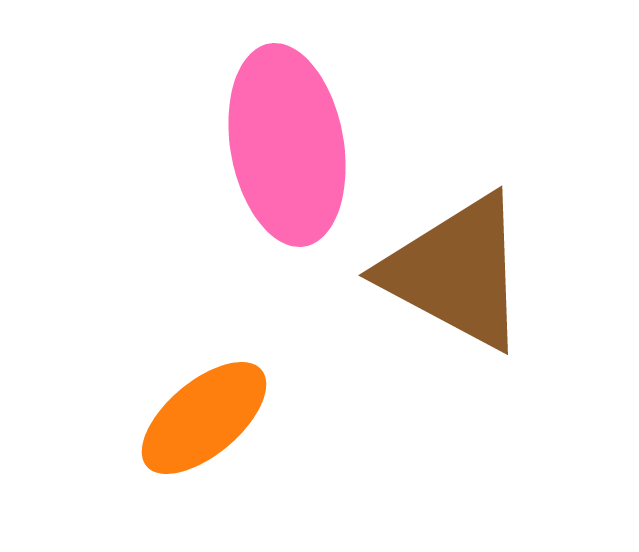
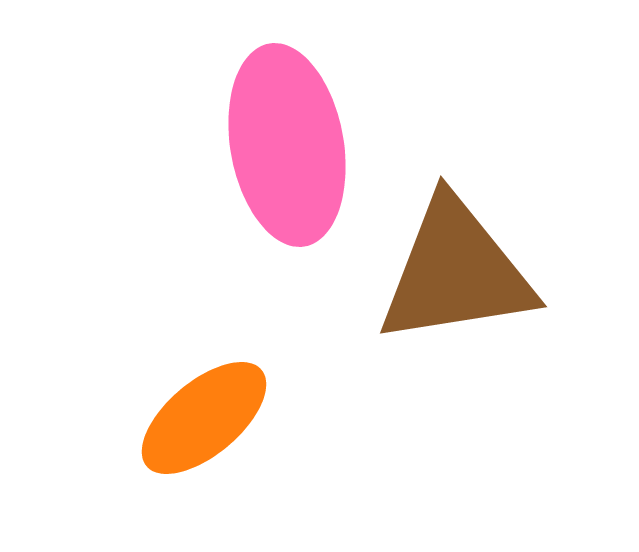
brown triangle: rotated 37 degrees counterclockwise
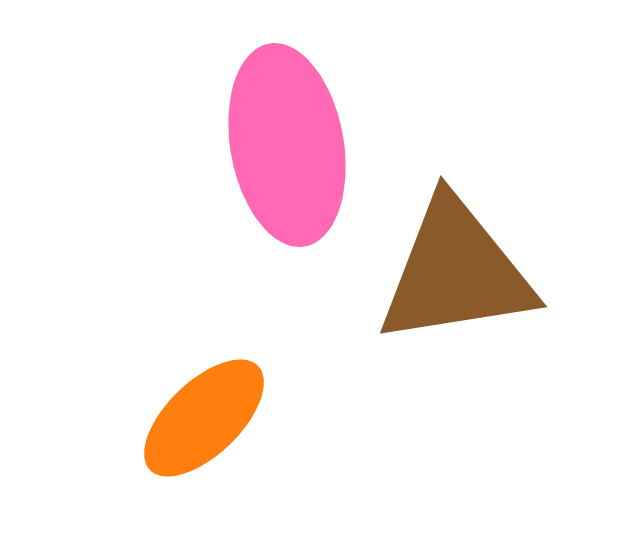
orange ellipse: rotated 4 degrees counterclockwise
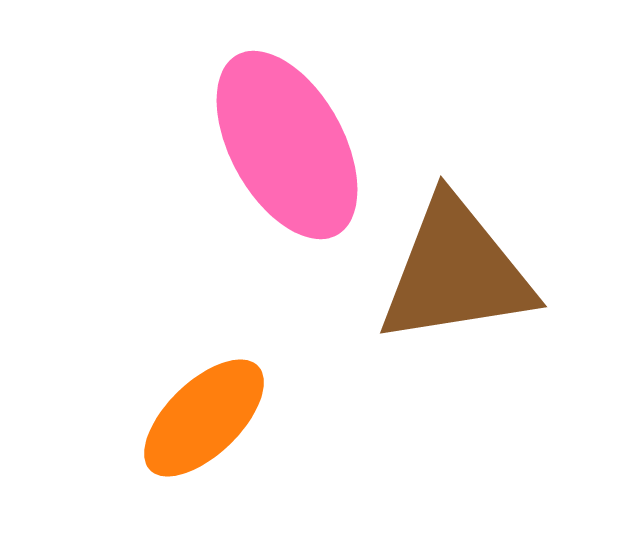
pink ellipse: rotated 19 degrees counterclockwise
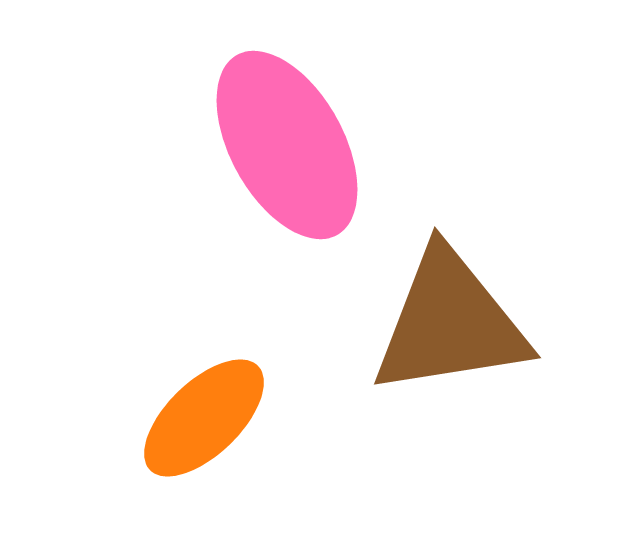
brown triangle: moved 6 px left, 51 px down
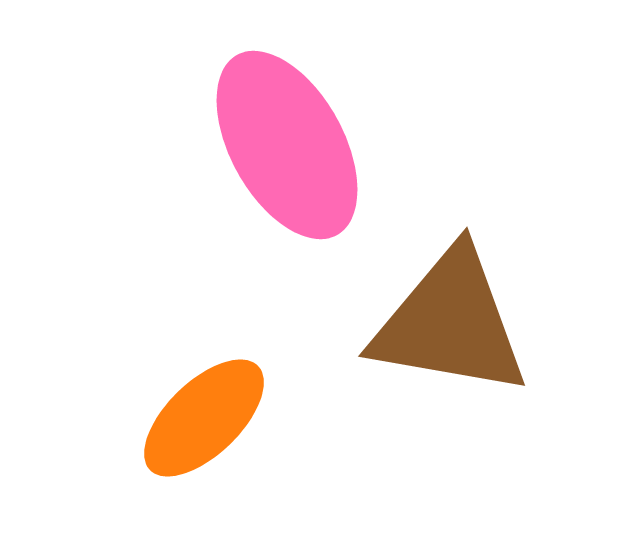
brown triangle: rotated 19 degrees clockwise
